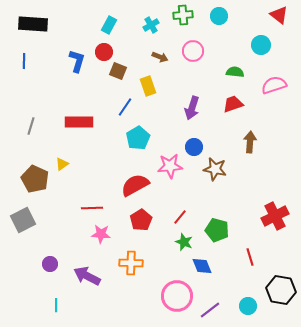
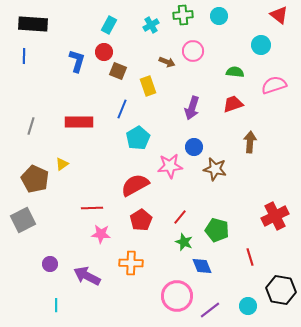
brown arrow at (160, 57): moved 7 px right, 5 px down
blue line at (24, 61): moved 5 px up
blue line at (125, 107): moved 3 px left, 2 px down; rotated 12 degrees counterclockwise
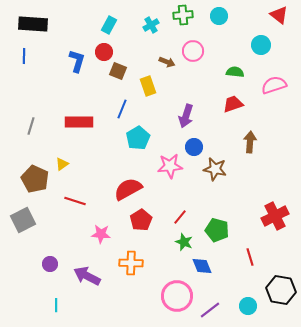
purple arrow at (192, 108): moved 6 px left, 8 px down
red semicircle at (135, 185): moved 7 px left, 4 px down
red line at (92, 208): moved 17 px left, 7 px up; rotated 20 degrees clockwise
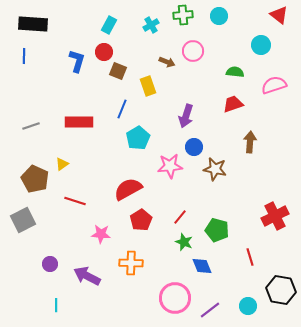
gray line at (31, 126): rotated 54 degrees clockwise
pink circle at (177, 296): moved 2 px left, 2 px down
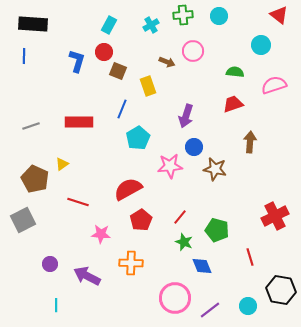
red line at (75, 201): moved 3 px right, 1 px down
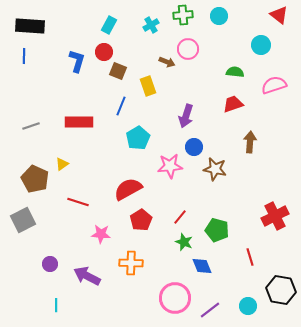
black rectangle at (33, 24): moved 3 px left, 2 px down
pink circle at (193, 51): moved 5 px left, 2 px up
blue line at (122, 109): moved 1 px left, 3 px up
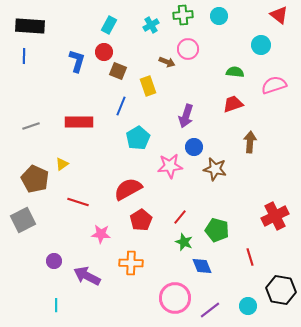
purple circle at (50, 264): moved 4 px right, 3 px up
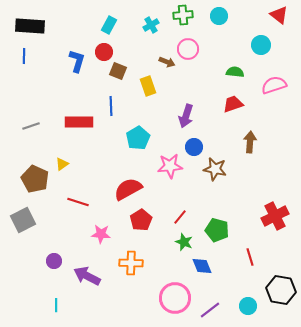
blue line at (121, 106): moved 10 px left; rotated 24 degrees counterclockwise
